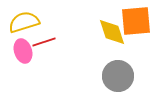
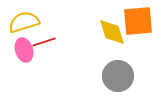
orange square: moved 2 px right
pink ellipse: moved 1 px right, 1 px up
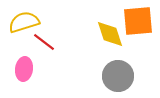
yellow diamond: moved 2 px left, 2 px down
red line: rotated 55 degrees clockwise
pink ellipse: moved 19 px down; rotated 25 degrees clockwise
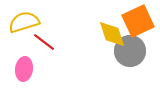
orange square: rotated 20 degrees counterclockwise
yellow diamond: moved 2 px right
gray circle: moved 12 px right, 25 px up
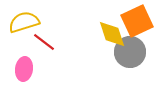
orange square: moved 1 px left
gray circle: moved 1 px down
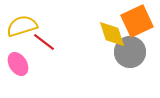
yellow semicircle: moved 2 px left, 4 px down
pink ellipse: moved 6 px left, 5 px up; rotated 40 degrees counterclockwise
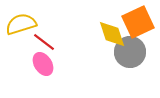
orange square: moved 1 px right, 1 px down
yellow semicircle: moved 1 px left, 2 px up
pink ellipse: moved 25 px right
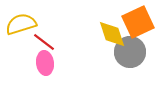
pink ellipse: moved 2 px right, 1 px up; rotated 25 degrees clockwise
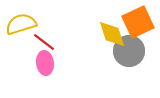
gray circle: moved 1 px left, 1 px up
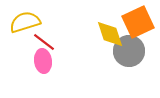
yellow semicircle: moved 4 px right, 2 px up
yellow diamond: moved 2 px left
pink ellipse: moved 2 px left, 2 px up
